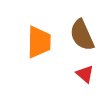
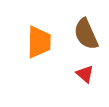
brown semicircle: moved 4 px right, 1 px up
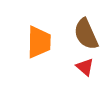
red triangle: moved 7 px up
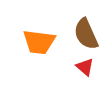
orange trapezoid: rotated 96 degrees clockwise
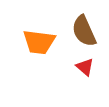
brown semicircle: moved 2 px left, 3 px up
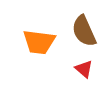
red triangle: moved 1 px left, 2 px down
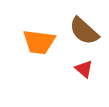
brown semicircle: rotated 24 degrees counterclockwise
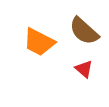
orange trapezoid: rotated 20 degrees clockwise
